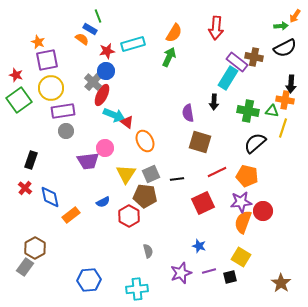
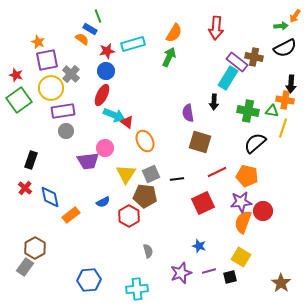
gray cross at (93, 82): moved 22 px left, 8 px up
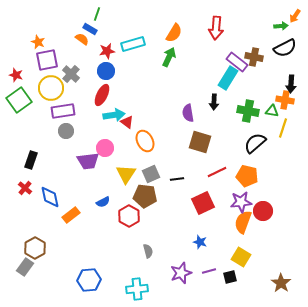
green line at (98, 16): moved 1 px left, 2 px up; rotated 40 degrees clockwise
cyan arrow at (114, 115): rotated 30 degrees counterclockwise
blue star at (199, 246): moved 1 px right, 4 px up
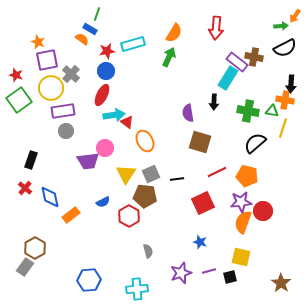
yellow square at (241, 257): rotated 18 degrees counterclockwise
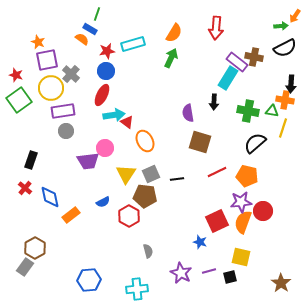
green arrow at (169, 57): moved 2 px right, 1 px down
red square at (203, 203): moved 14 px right, 18 px down
purple star at (181, 273): rotated 25 degrees counterclockwise
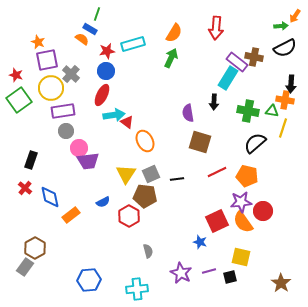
pink circle at (105, 148): moved 26 px left
orange semicircle at (243, 222): rotated 55 degrees counterclockwise
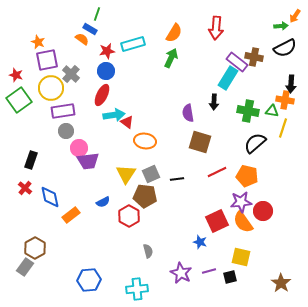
orange ellipse at (145, 141): rotated 55 degrees counterclockwise
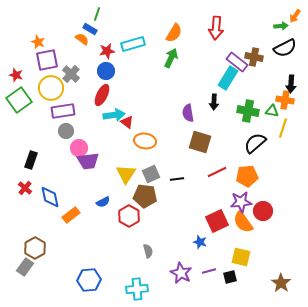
orange pentagon at (247, 176): rotated 20 degrees counterclockwise
